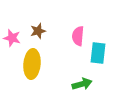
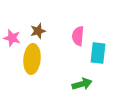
yellow ellipse: moved 5 px up
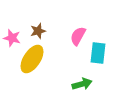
pink semicircle: rotated 24 degrees clockwise
yellow ellipse: rotated 28 degrees clockwise
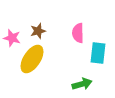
pink semicircle: moved 3 px up; rotated 30 degrees counterclockwise
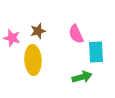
pink semicircle: moved 2 px left, 1 px down; rotated 24 degrees counterclockwise
cyan rectangle: moved 2 px left, 1 px up; rotated 10 degrees counterclockwise
yellow ellipse: moved 1 px right, 1 px down; rotated 36 degrees counterclockwise
green arrow: moved 7 px up
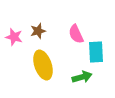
pink star: moved 2 px right, 1 px up
yellow ellipse: moved 10 px right, 5 px down; rotated 16 degrees counterclockwise
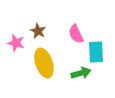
brown star: rotated 28 degrees counterclockwise
pink star: moved 2 px right, 6 px down
yellow ellipse: moved 1 px right, 2 px up
green arrow: moved 1 px left, 4 px up
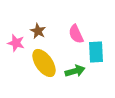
yellow ellipse: rotated 16 degrees counterclockwise
green arrow: moved 6 px left, 2 px up
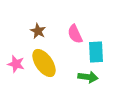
pink semicircle: moved 1 px left
pink star: moved 21 px down
green arrow: moved 13 px right, 6 px down; rotated 24 degrees clockwise
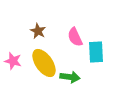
pink semicircle: moved 3 px down
pink star: moved 3 px left, 3 px up
green arrow: moved 18 px left
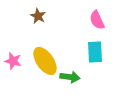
brown star: moved 15 px up
pink semicircle: moved 22 px right, 17 px up
cyan rectangle: moved 1 px left
yellow ellipse: moved 1 px right, 2 px up
